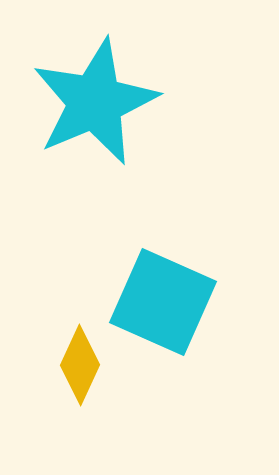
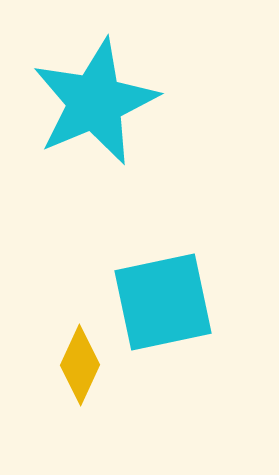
cyan square: rotated 36 degrees counterclockwise
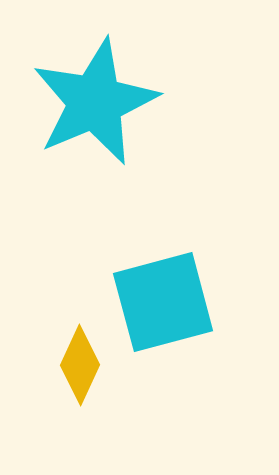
cyan square: rotated 3 degrees counterclockwise
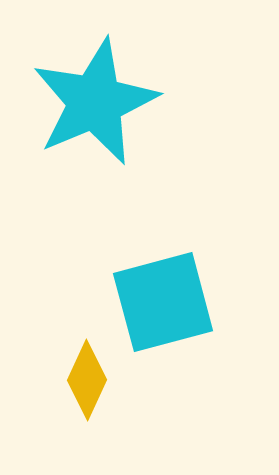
yellow diamond: moved 7 px right, 15 px down
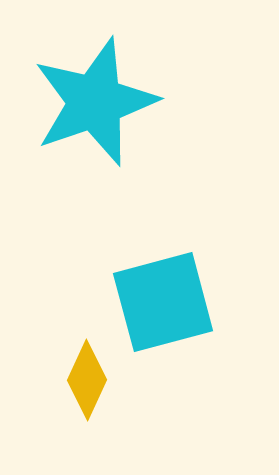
cyan star: rotated 4 degrees clockwise
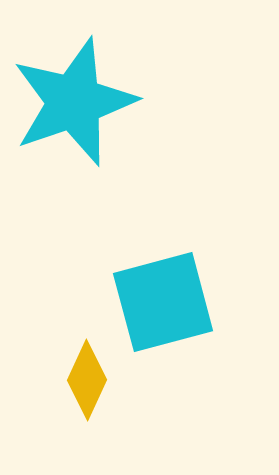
cyan star: moved 21 px left
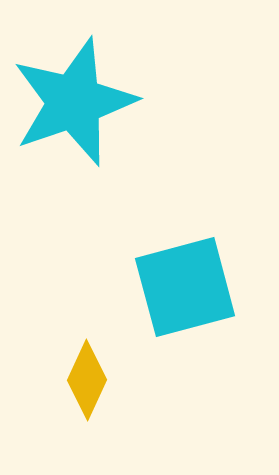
cyan square: moved 22 px right, 15 px up
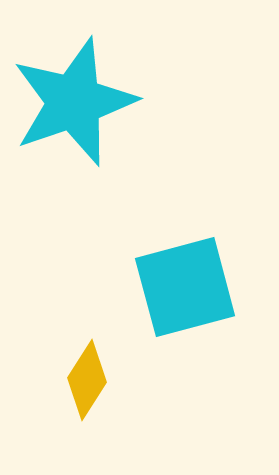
yellow diamond: rotated 8 degrees clockwise
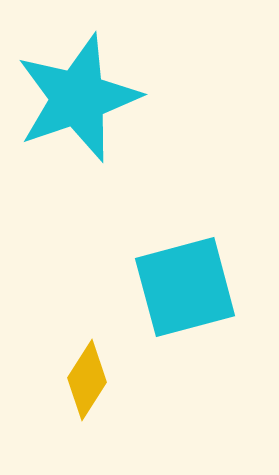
cyan star: moved 4 px right, 4 px up
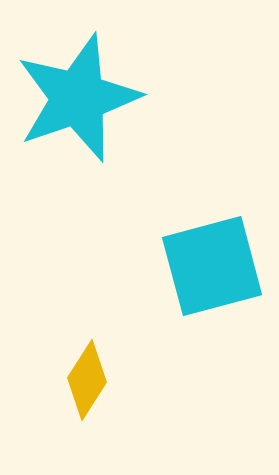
cyan square: moved 27 px right, 21 px up
